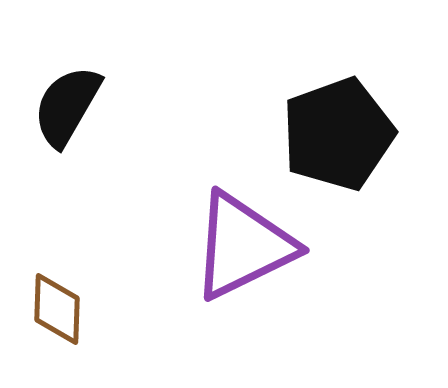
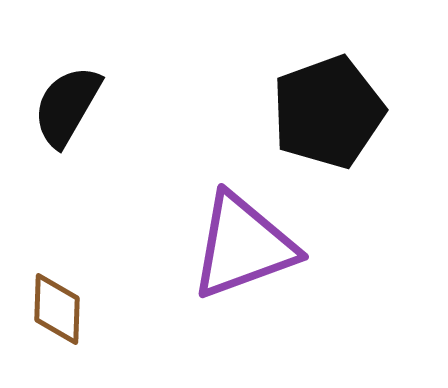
black pentagon: moved 10 px left, 22 px up
purple triangle: rotated 6 degrees clockwise
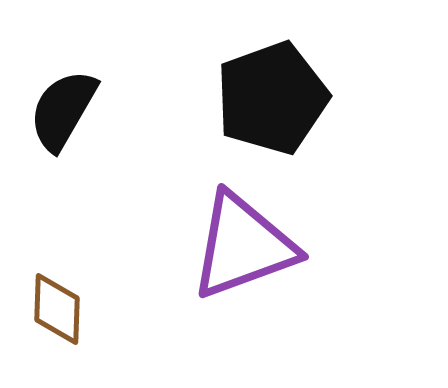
black semicircle: moved 4 px left, 4 px down
black pentagon: moved 56 px left, 14 px up
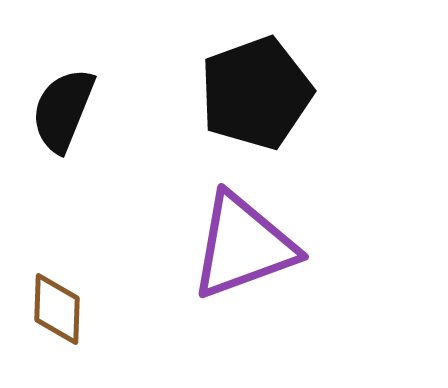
black pentagon: moved 16 px left, 5 px up
black semicircle: rotated 8 degrees counterclockwise
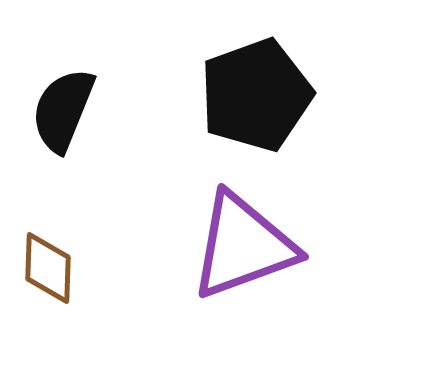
black pentagon: moved 2 px down
brown diamond: moved 9 px left, 41 px up
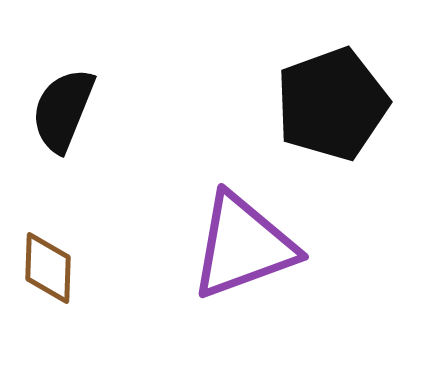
black pentagon: moved 76 px right, 9 px down
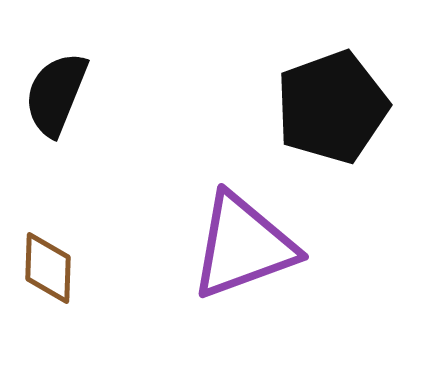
black pentagon: moved 3 px down
black semicircle: moved 7 px left, 16 px up
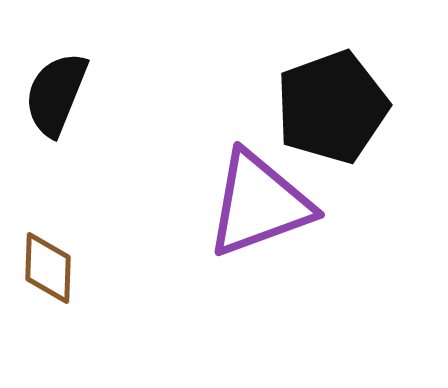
purple triangle: moved 16 px right, 42 px up
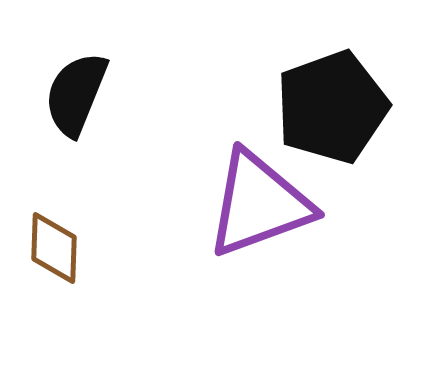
black semicircle: moved 20 px right
brown diamond: moved 6 px right, 20 px up
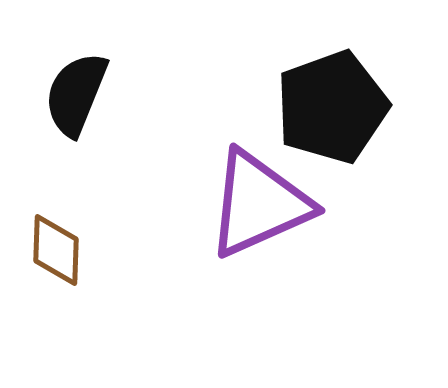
purple triangle: rotated 4 degrees counterclockwise
brown diamond: moved 2 px right, 2 px down
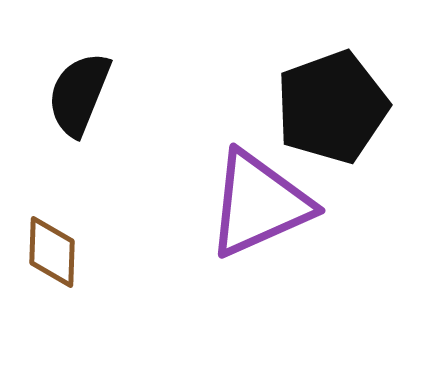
black semicircle: moved 3 px right
brown diamond: moved 4 px left, 2 px down
